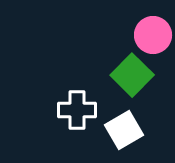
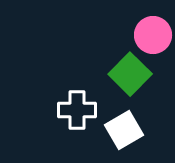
green square: moved 2 px left, 1 px up
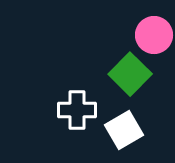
pink circle: moved 1 px right
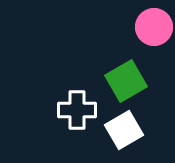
pink circle: moved 8 px up
green square: moved 4 px left, 7 px down; rotated 15 degrees clockwise
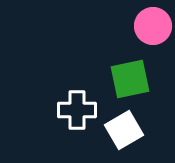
pink circle: moved 1 px left, 1 px up
green square: moved 4 px right, 2 px up; rotated 18 degrees clockwise
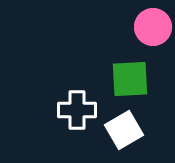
pink circle: moved 1 px down
green square: rotated 9 degrees clockwise
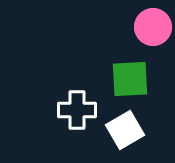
white square: moved 1 px right
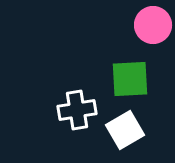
pink circle: moved 2 px up
white cross: rotated 9 degrees counterclockwise
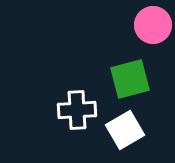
green square: rotated 12 degrees counterclockwise
white cross: rotated 6 degrees clockwise
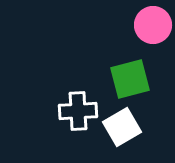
white cross: moved 1 px right, 1 px down
white square: moved 3 px left, 3 px up
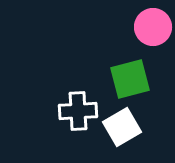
pink circle: moved 2 px down
